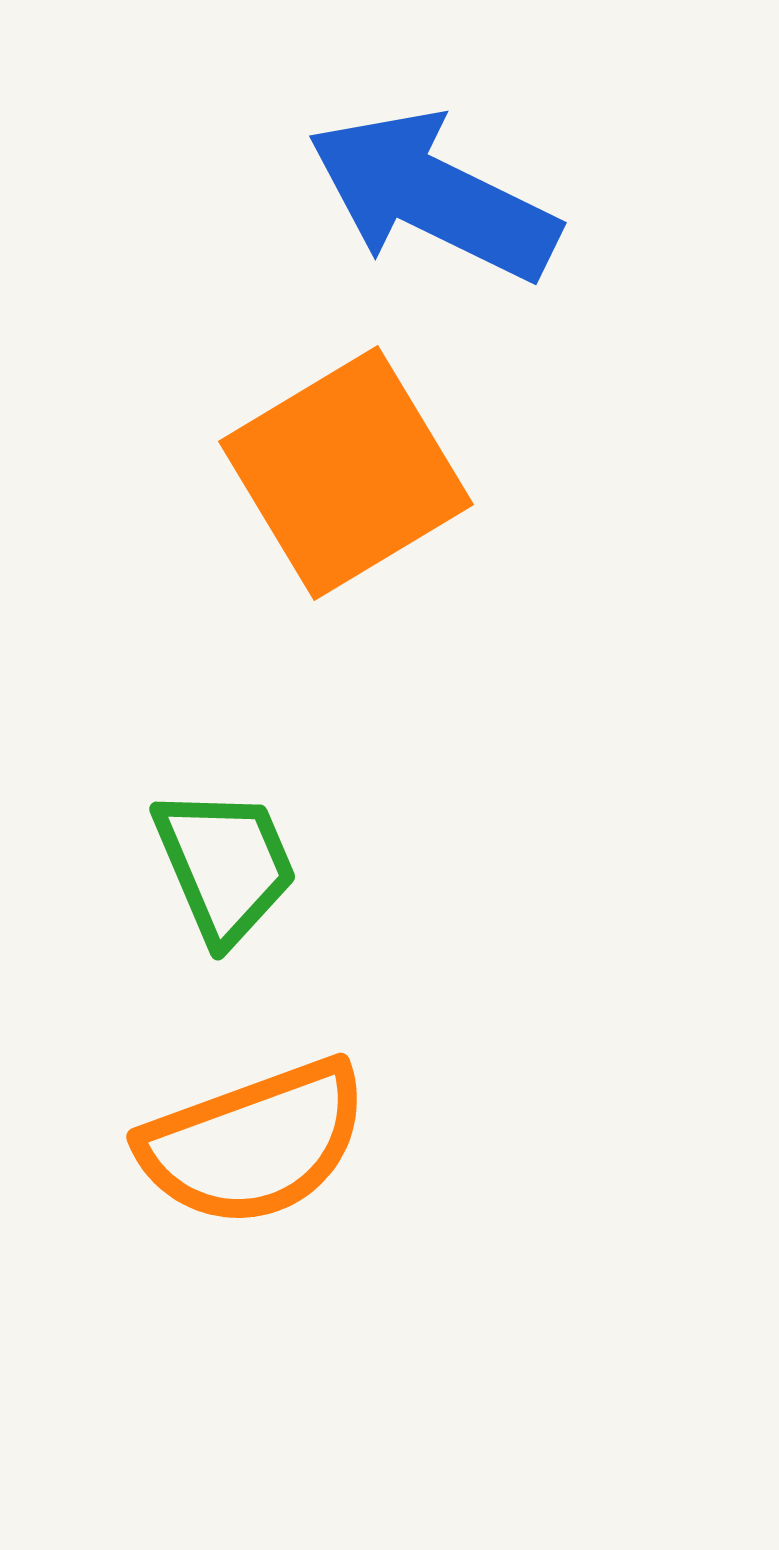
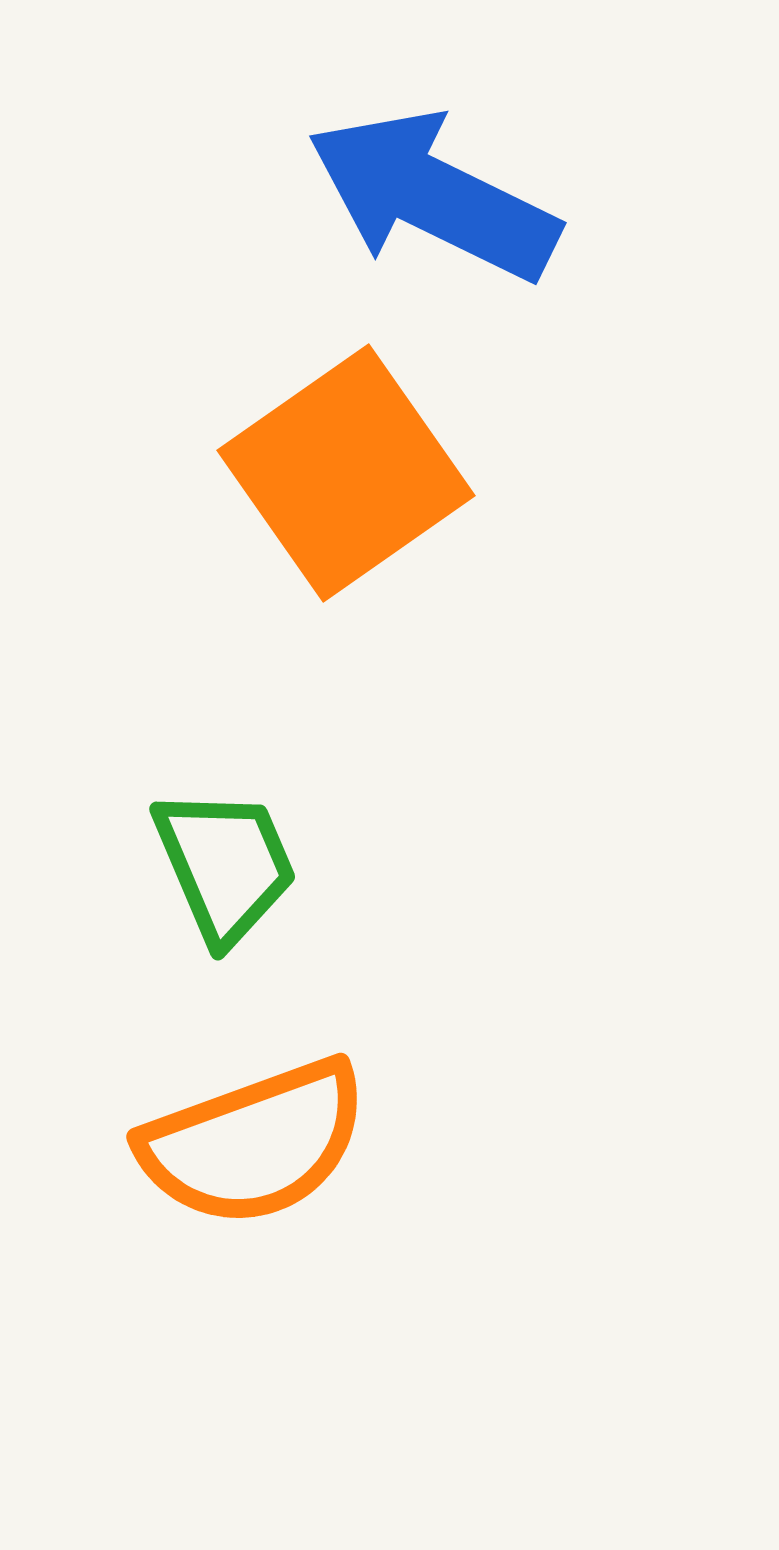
orange square: rotated 4 degrees counterclockwise
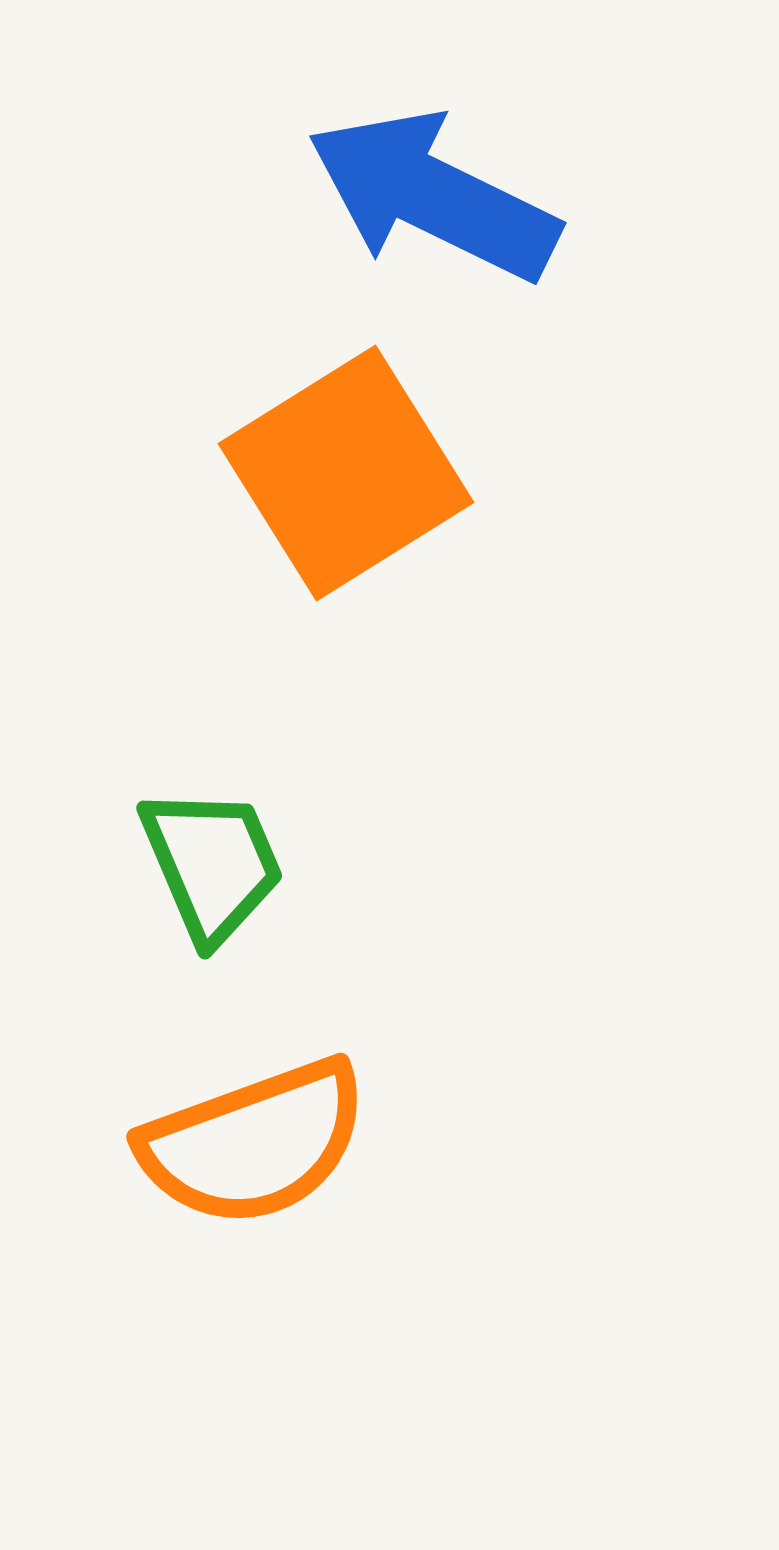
orange square: rotated 3 degrees clockwise
green trapezoid: moved 13 px left, 1 px up
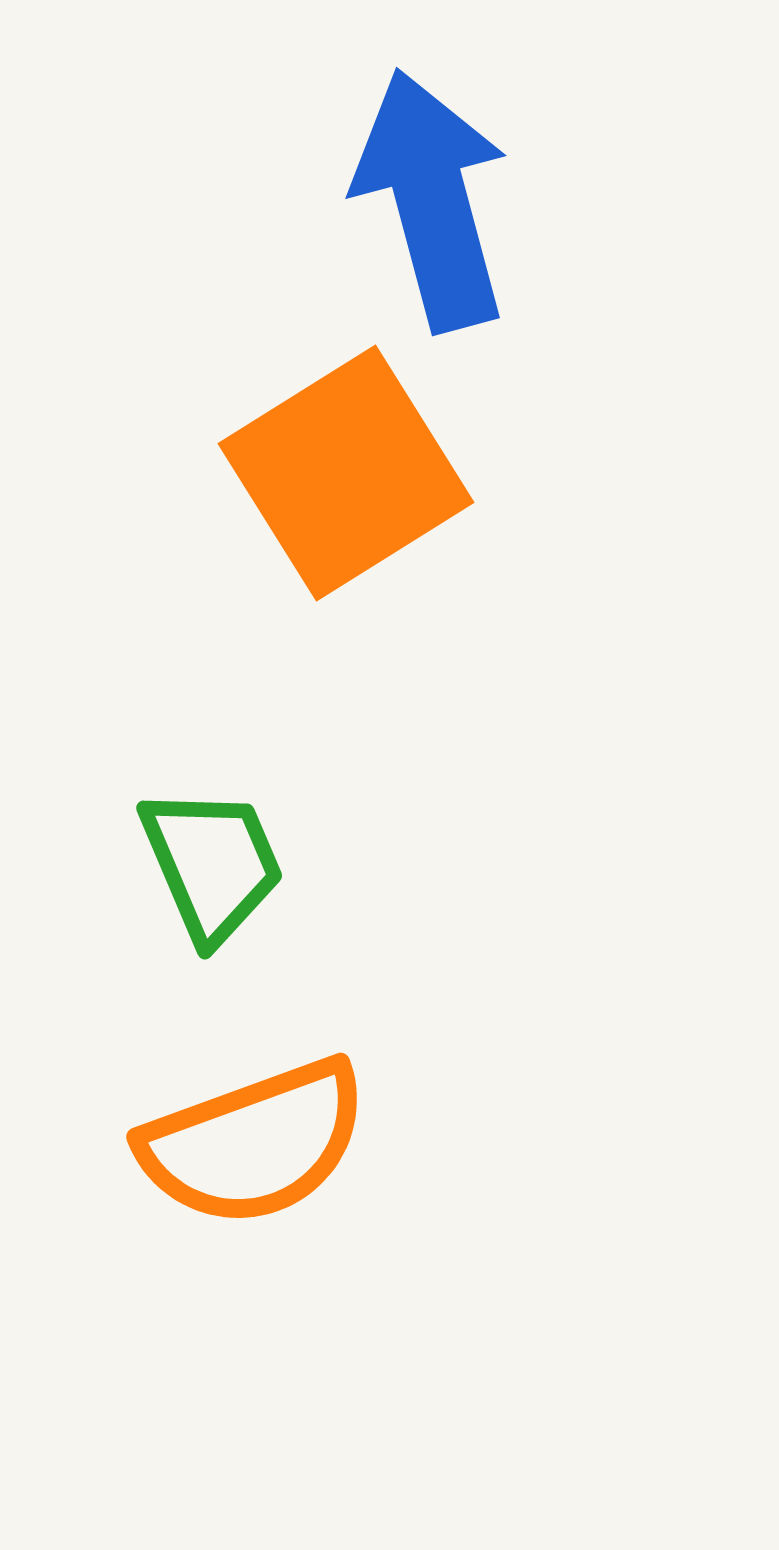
blue arrow: moved 1 px left, 4 px down; rotated 49 degrees clockwise
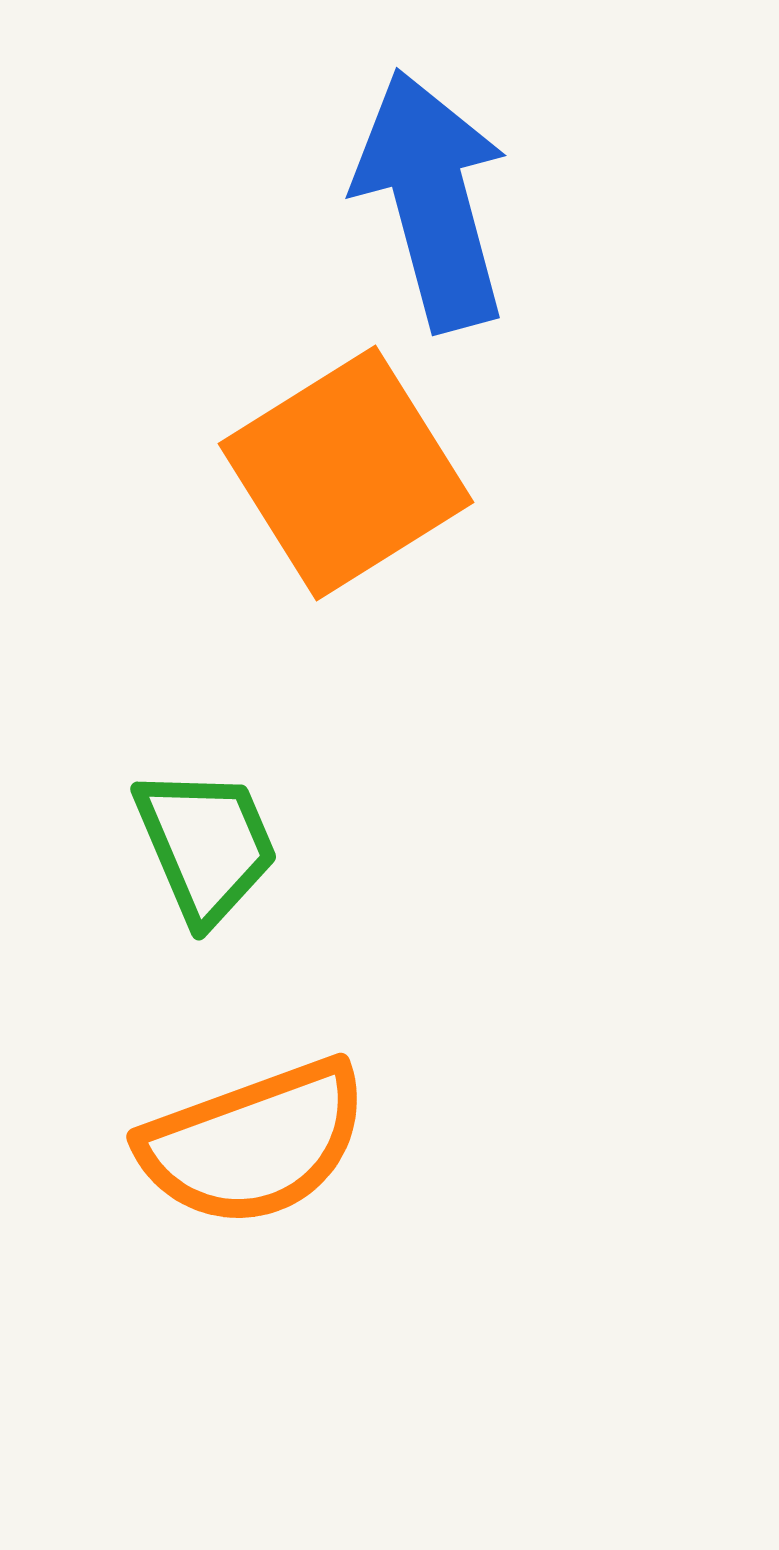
green trapezoid: moved 6 px left, 19 px up
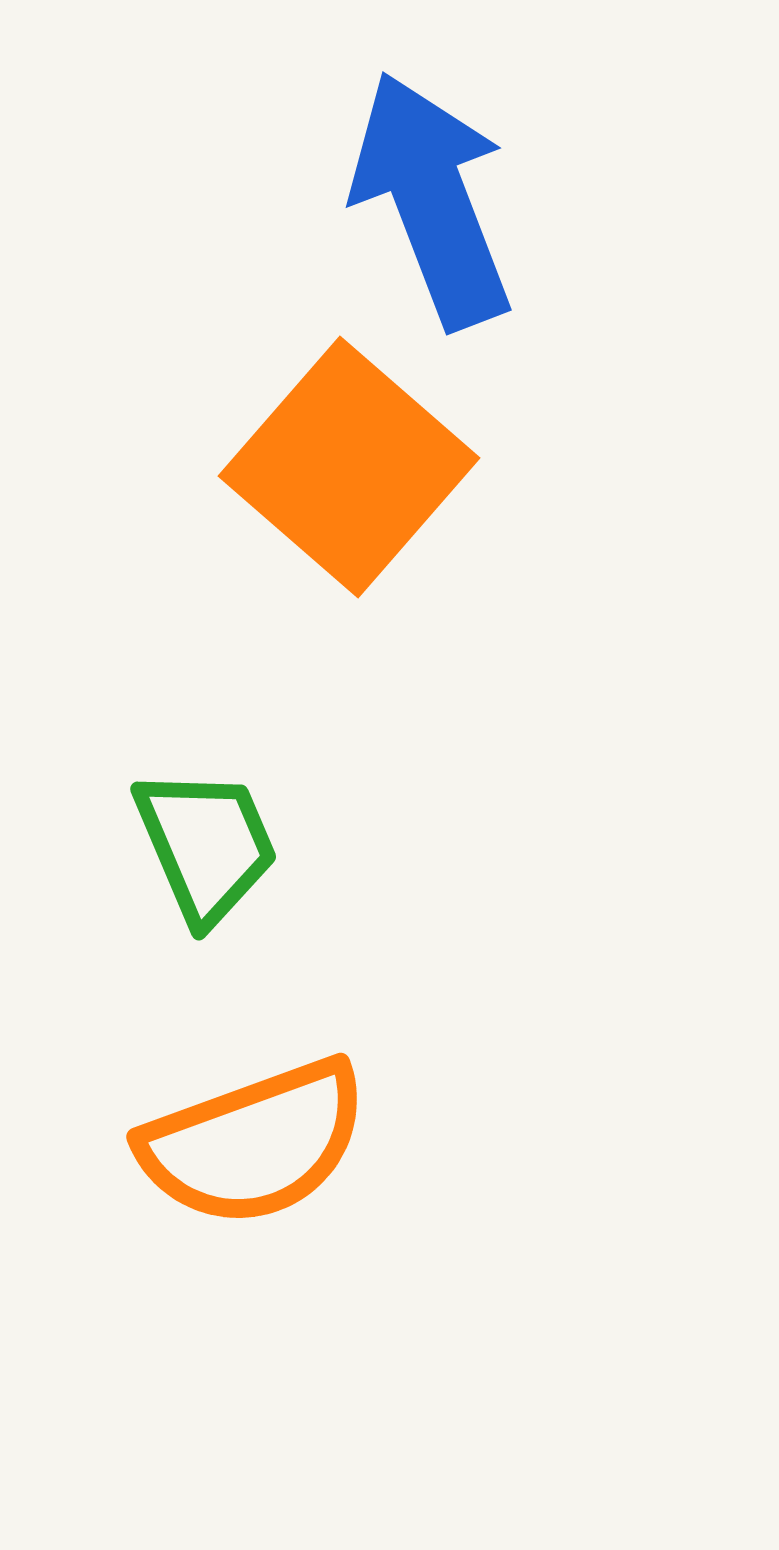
blue arrow: rotated 6 degrees counterclockwise
orange square: moved 3 px right, 6 px up; rotated 17 degrees counterclockwise
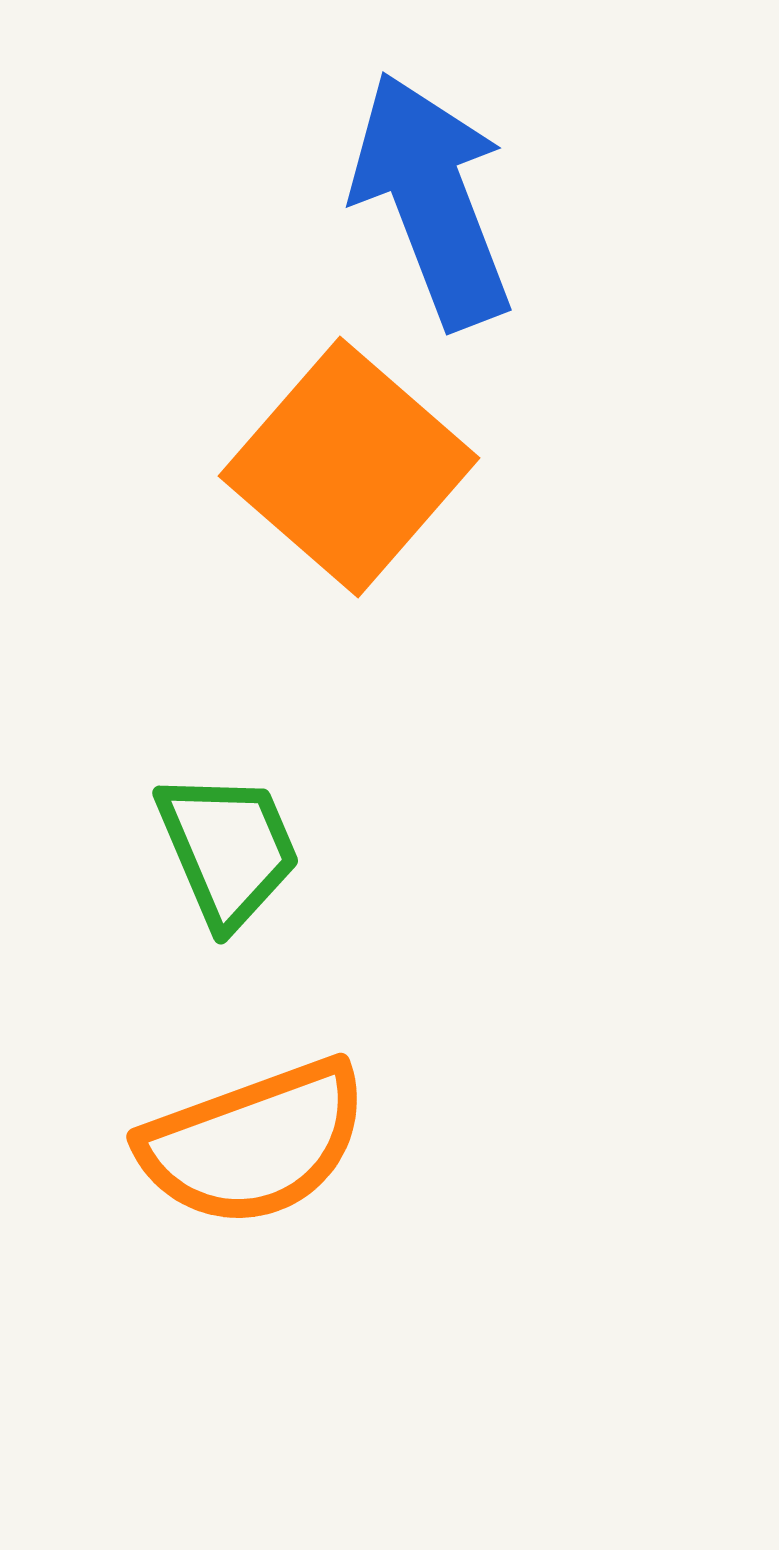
green trapezoid: moved 22 px right, 4 px down
